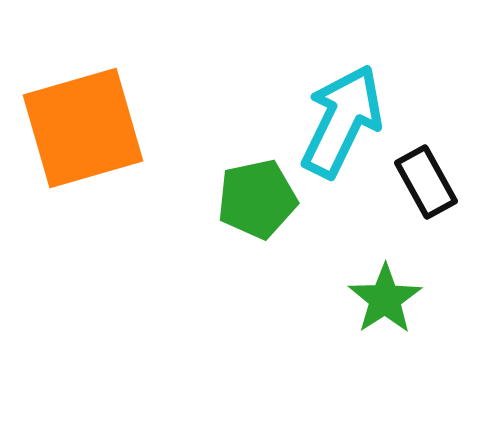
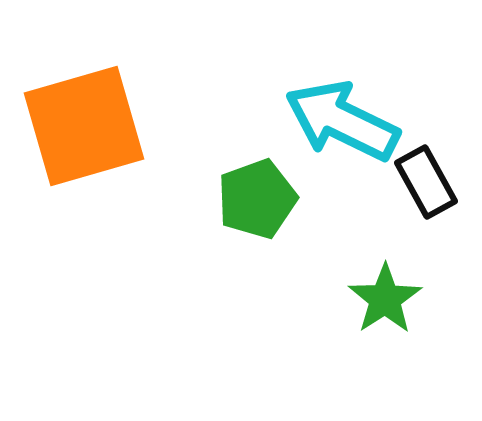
cyan arrow: rotated 90 degrees counterclockwise
orange square: moved 1 px right, 2 px up
green pentagon: rotated 8 degrees counterclockwise
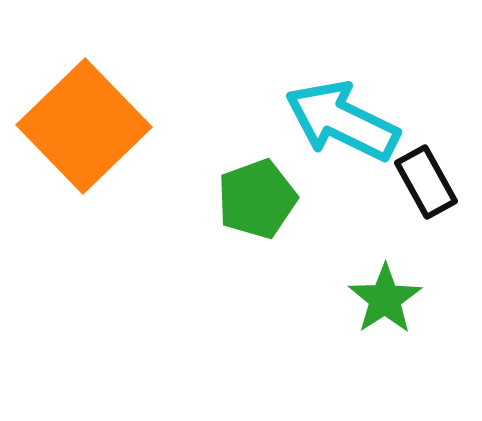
orange square: rotated 28 degrees counterclockwise
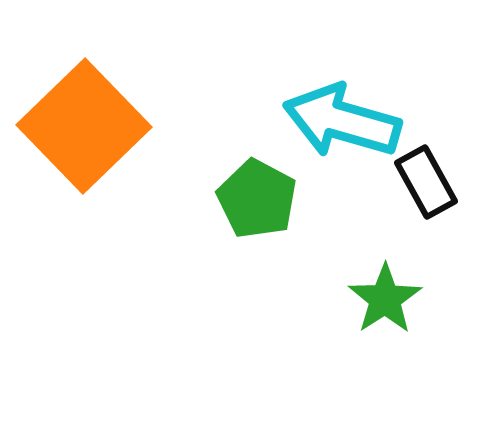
cyan arrow: rotated 10 degrees counterclockwise
green pentagon: rotated 24 degrees counterclockwise
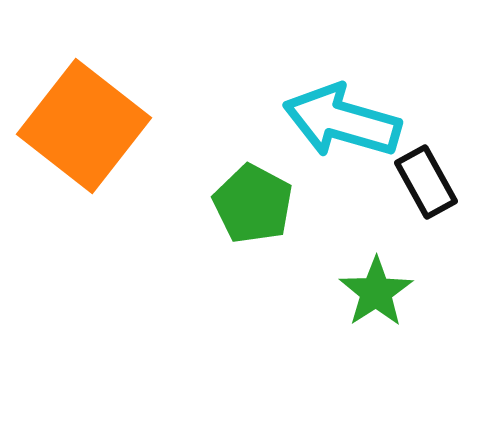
orange square: rotated 8 degrees counterclockwise
green pentagon: moved 4 px left, 5 px down
green star: moved 9 px left, 7 px up
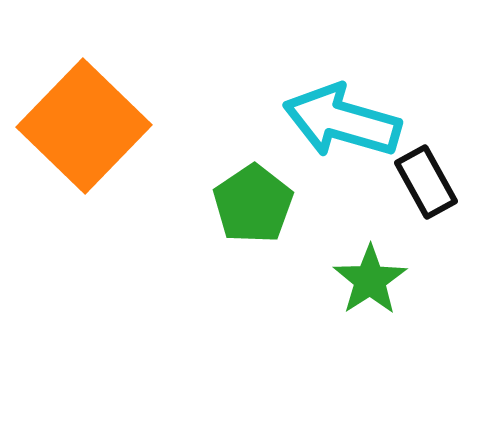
orange square: rotated 6 degrees clockwise
green pentagon: rotated 10 degrees clockwise
green star: moved 6 px left, 12 px up
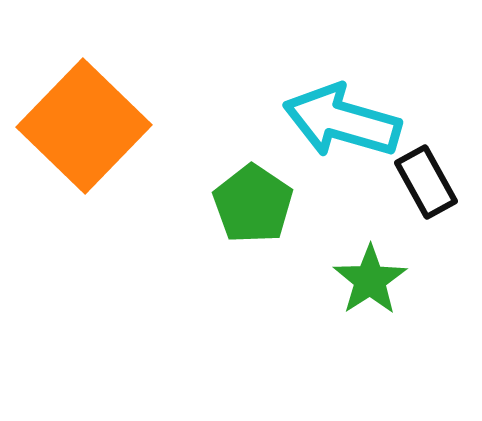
green pentagon: rotated 4 degrees counterclockwise
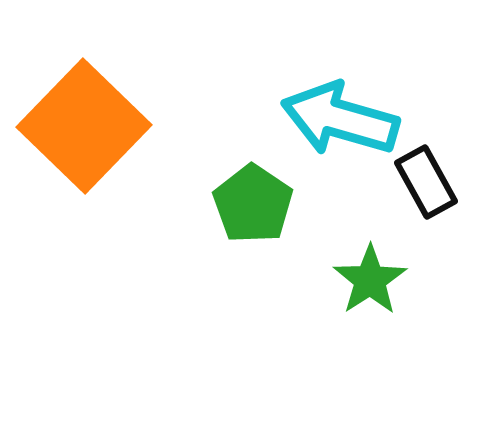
cyan arrow: moved 2 px left, 2 px up
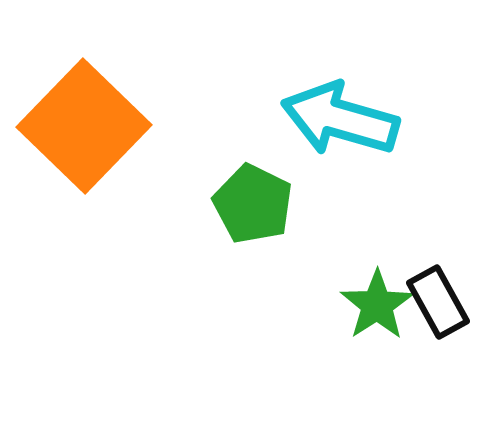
black rectangle: moved 12 px right, 120 px down
green pentagon: rotated 8 degrees counterclockwise
green star: moved 7 px right, 25 px down
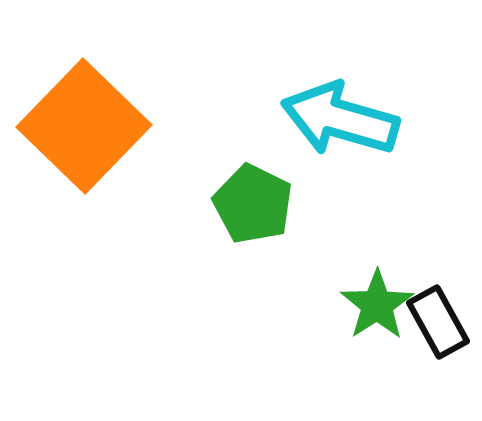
black rectangle: moved 20 px down
